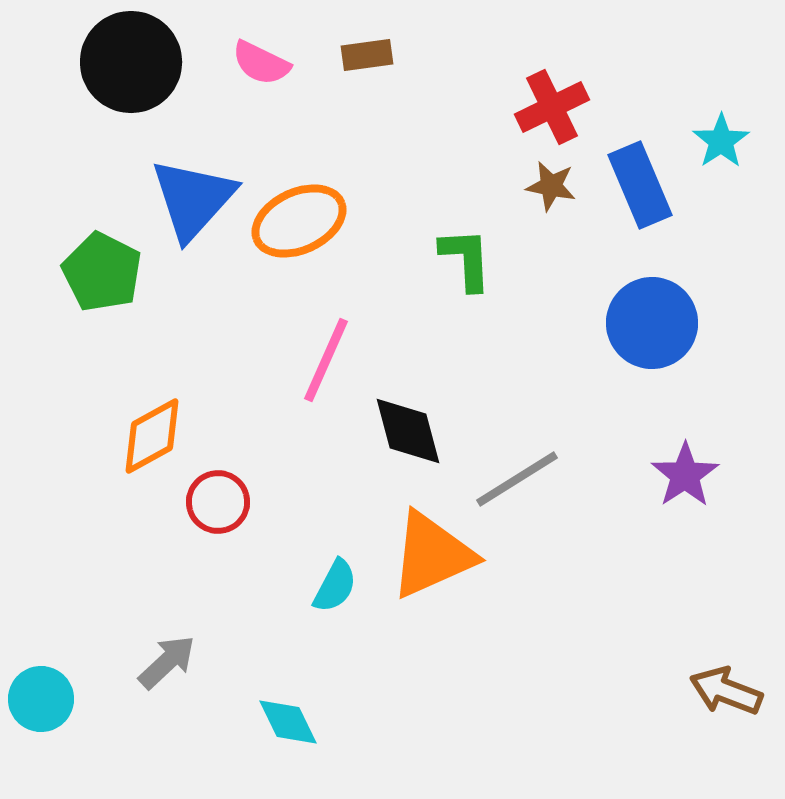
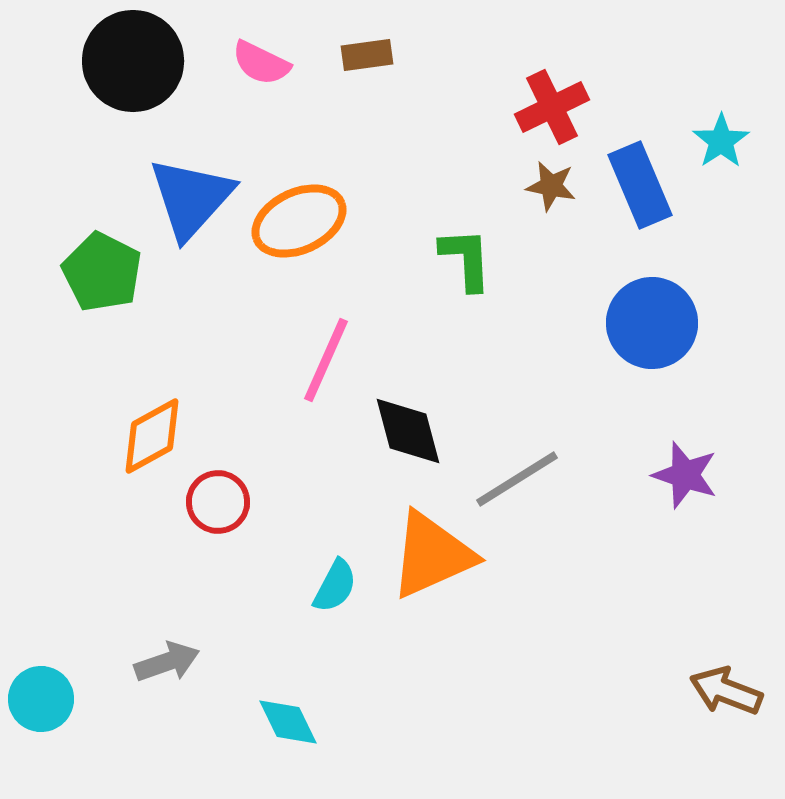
black circle: moved 2 px right, 1 px up
blue triangle: moved 2 px left, 1 px up
purple star: rotated 20 degrees counterclockwise
gray arrow: rotated 24 degrees clockwise
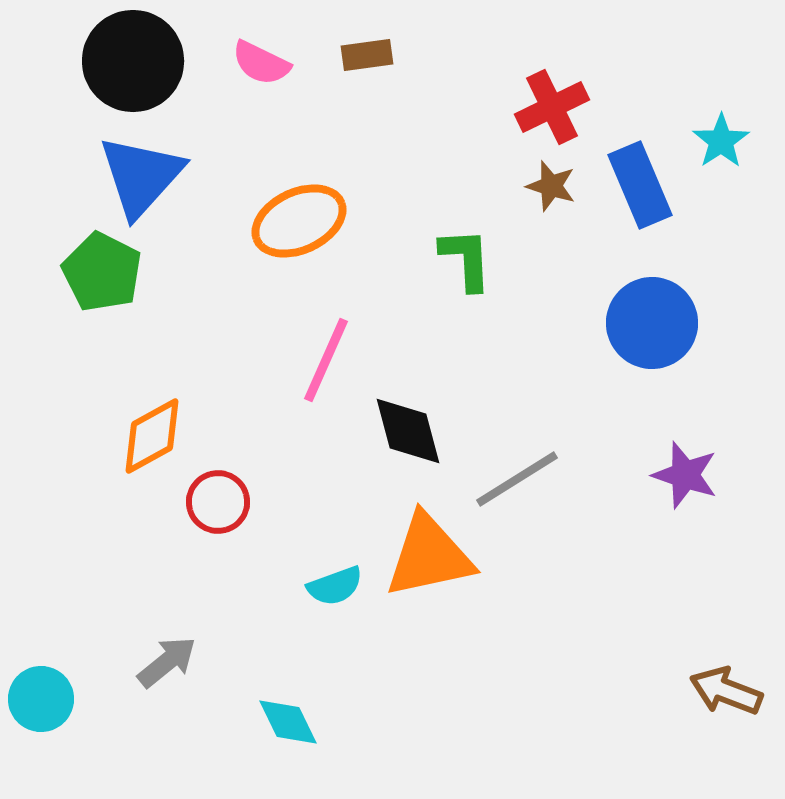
brown star: rotated 6 degrees clockwise
blue triangle: moved 50 px left, 22 px up
orange triangle: moved 3 px left, 1 px down; rotated 12 degrees clockwise
cyan semicircle: rotated 42 degrees clockwise
gray arrow: rotated 20 degrees counterclockwise
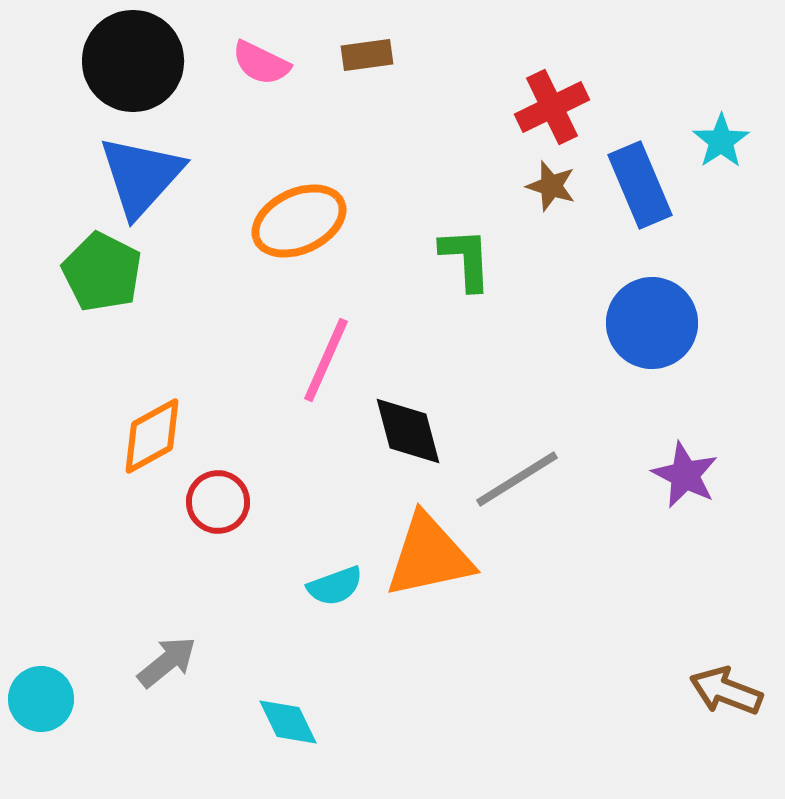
purple star: rotated 8 degrees clockwise
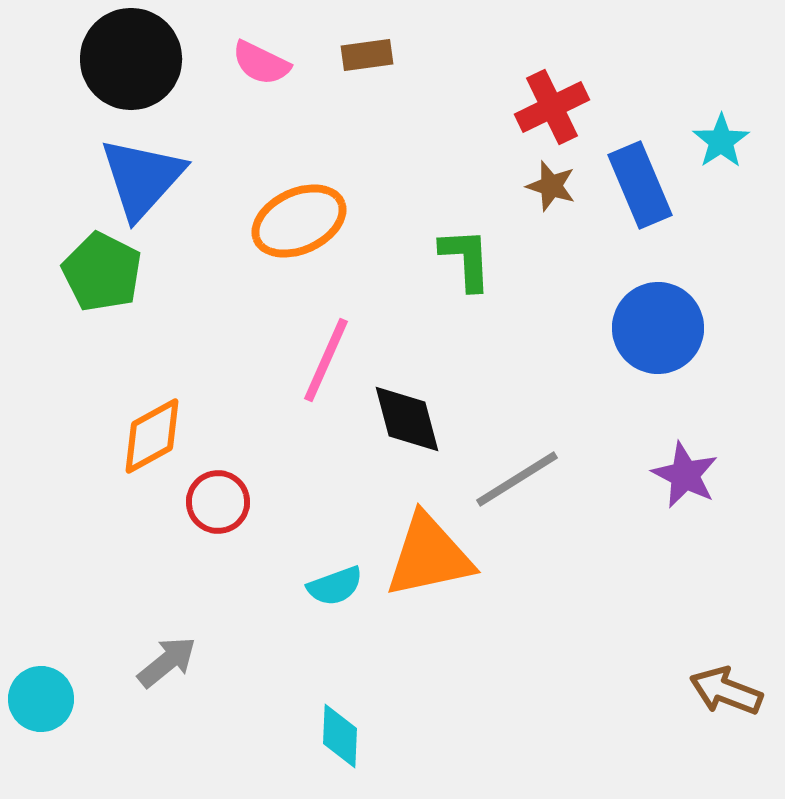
black circle: moved 2 px left, 2 px up
blue triangle: moved 1 px right, 2 px down
blue circle: moved 6 px right, 5 px down
black diamond: moved 1 px left, 12 px up
cyan diamond: moved 52 px right, 14 px down; rotated 28 degrees clockwise
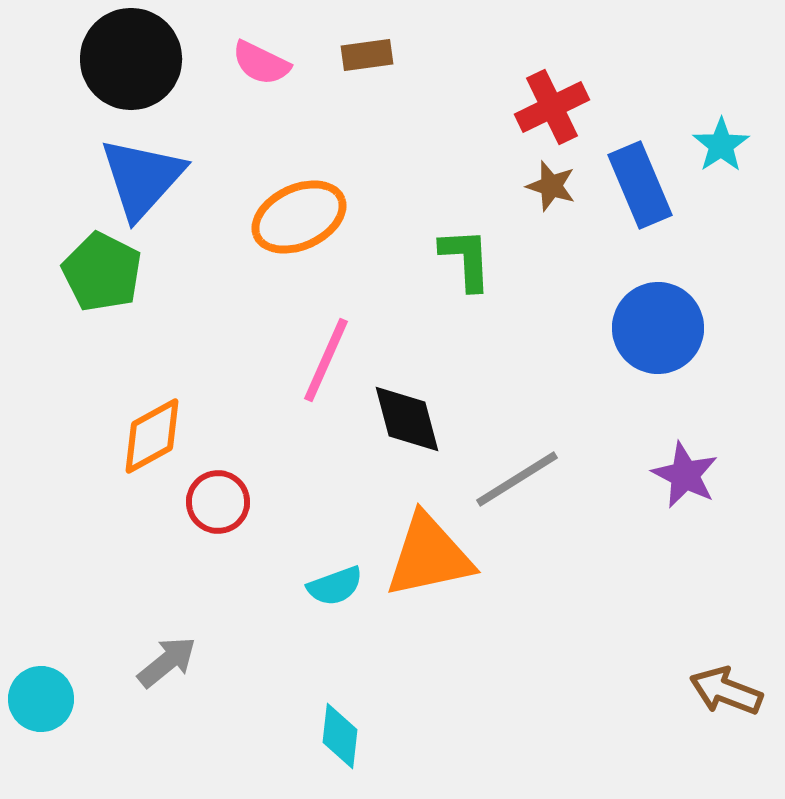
cyan star: moved 4 px down
orange ellipse: moved 4 px up
cyan diamond: rotated 4 degrees clockwise
